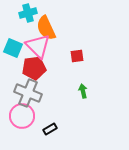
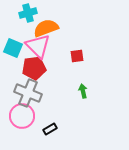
orange semicircle: rotated 95 degrees clockwise
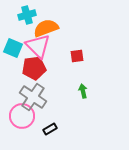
cyan cross: moved 1 px left, 2 px down
gray cross: moved 5 px right, 4 px down; rotated 12 degrees clockwise
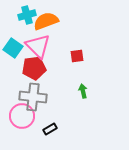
orange semicircle: moved 7 px up
cyan square: rotated 12 degrees clockwise
gray cross: rotated 28 degrees counterclockwise
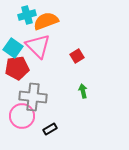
red square: rotated 24 degrees counterclockwise
red pentagon: moved 17 px left
